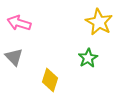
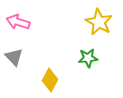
pink arrow: moved 1 px left, 1 px up
green star: rotated 24 degrees clockwise
yellow diamond: rotated 10 degrees clockwise
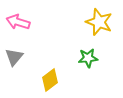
yellow star: rotated 8 degrees counterclockwise
gray triangle: rotated 24 degrees clockwise
yellow diamond: rotated 25 degrees clockwise
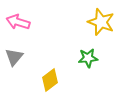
yellow star: moved 2 px right
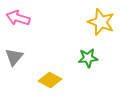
pink arrow: moved 4 px up
yellow diamond: rotated 65 degrees clockwise
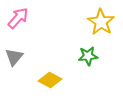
pink arrow: rotated 115 degrees clockwise
yellow star: rotated 12 degrees clockwise
green star: moved 2 px up
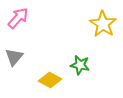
yellow star: moved 2 px right, 2 px down
green star: moved 8 px left, 9 px down; rotated 18 degrees clockwise
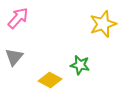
yellow star: rotated 20 degrees clockwise
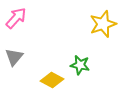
pink arrow: moved 2 px left
yellow diamond: moved 2 px right
